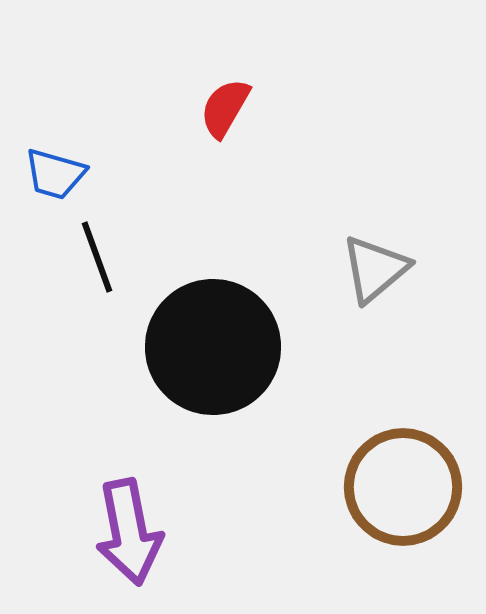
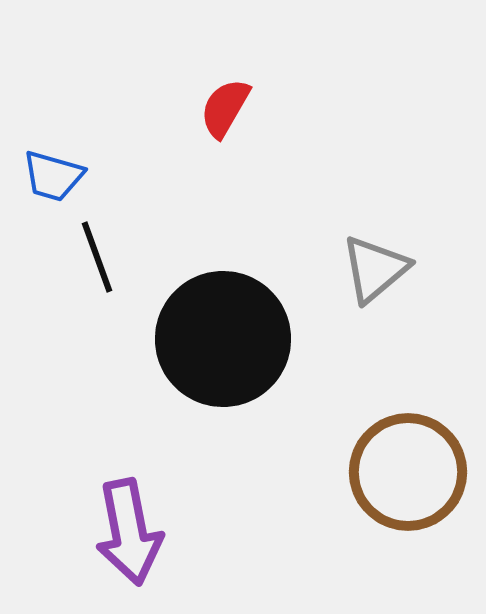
blue trapezoid: moved 2 px left, 2 px down
black circle: moved 10 px right, 8 px up
brown circle: moved 5 px right, 15 px up
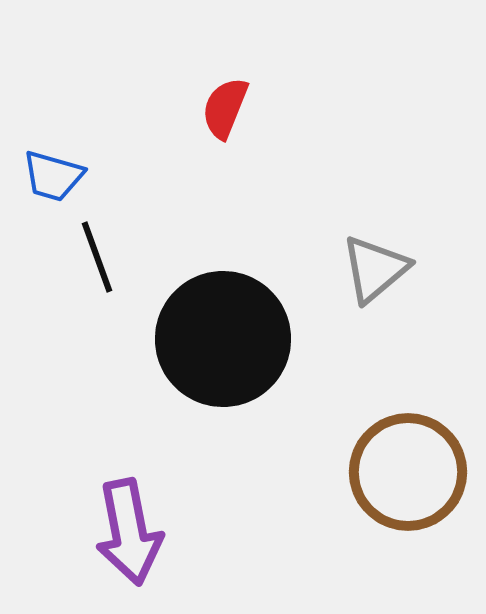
red semicircle: rotated 8 degrees counterclockwise
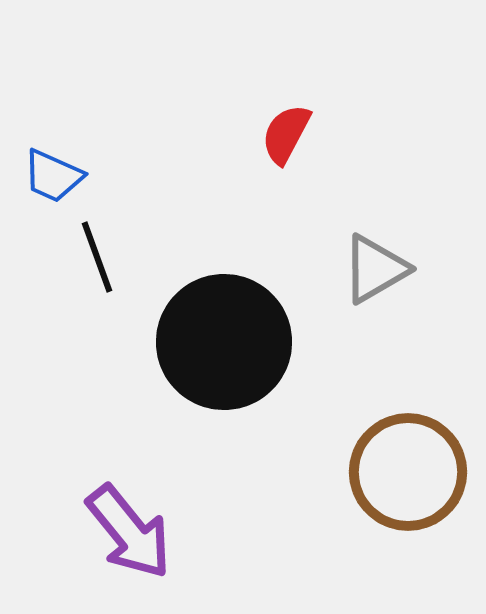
red semicircle: moved 61 px right, 26 px down; rotated 6 degrees clockwise
blue trapezoid: rotated 8 degrees clockwise
gray triangle: rotated 10 degrees clockwise
black circle: moved 1 px right, 3 px down
purple arrow: rotated 28 degrees counterclockwise
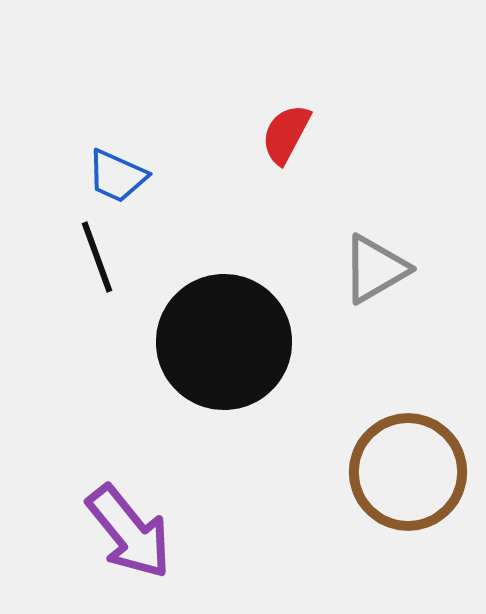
blue trapezoid: moved 64 px right
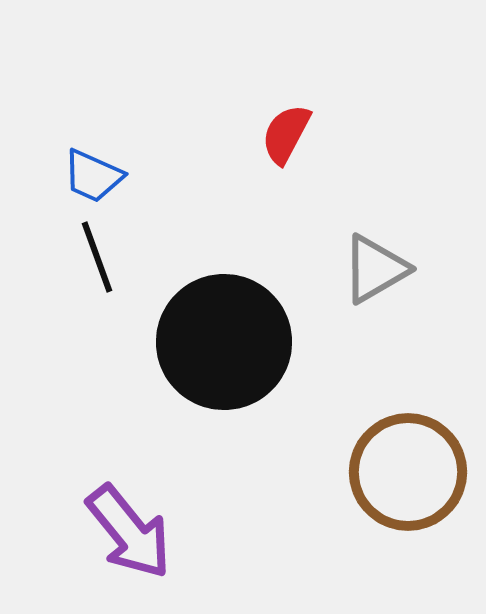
blue trapezoid: moved 24 px left
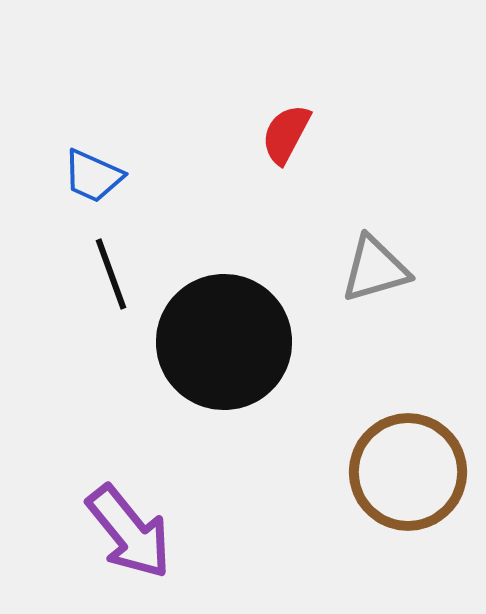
black line: moved 14 px right, 17 px down
gray triangle: rotated 14 degrees clockwise
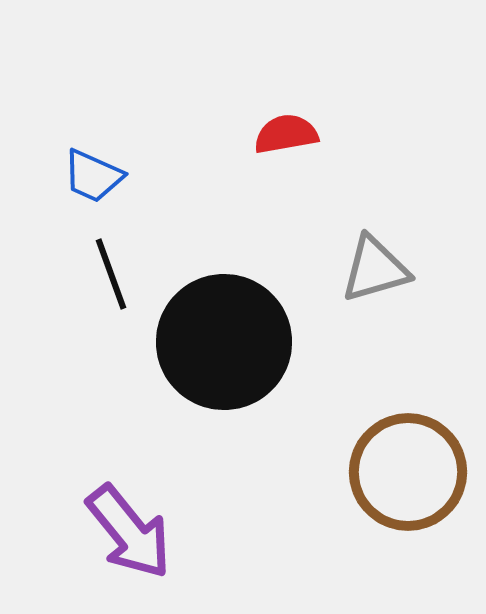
red semicircle: rotated 52 degrees clockwise
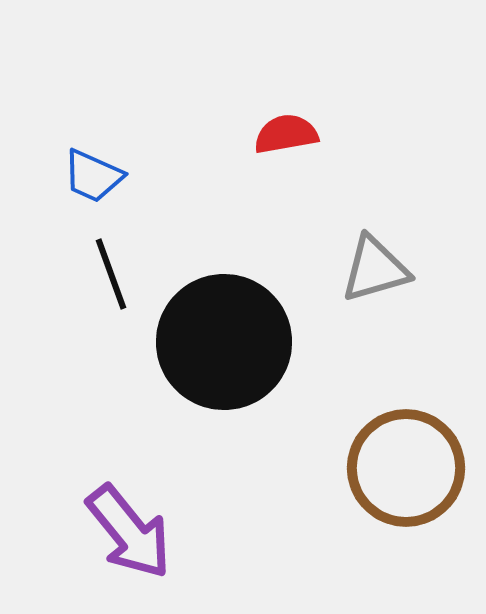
brown circle: moved 2 px left, 4 px up
